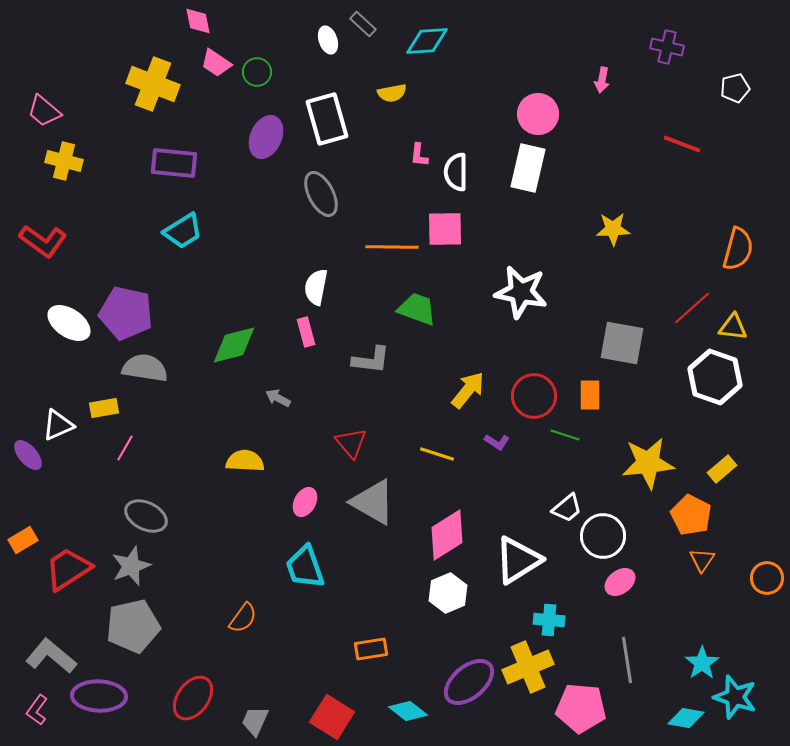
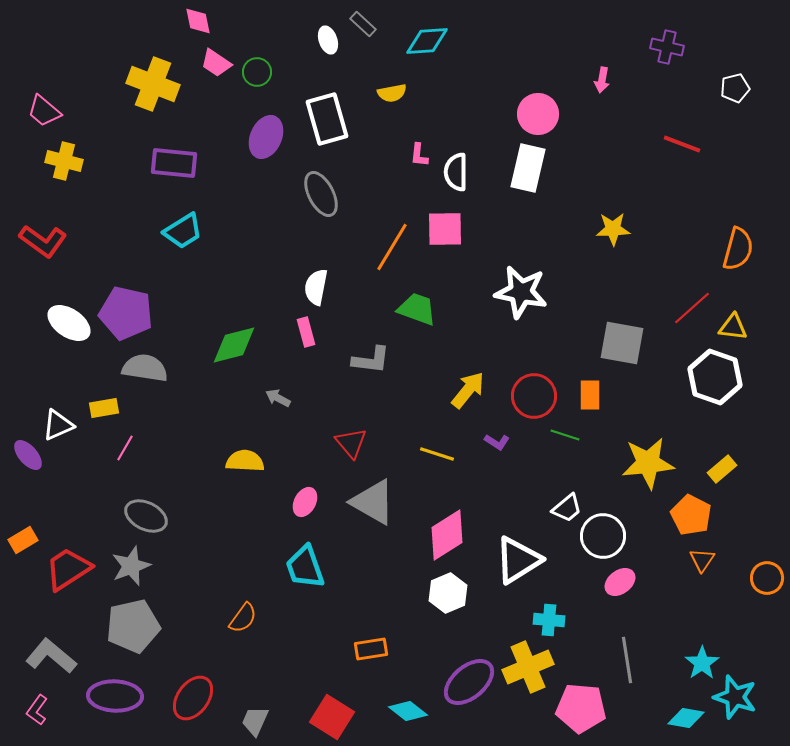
orange line at (392, 247): rotated 60 degrees counterclockwise
purple ellipse at (99, 696): moved 16 px right
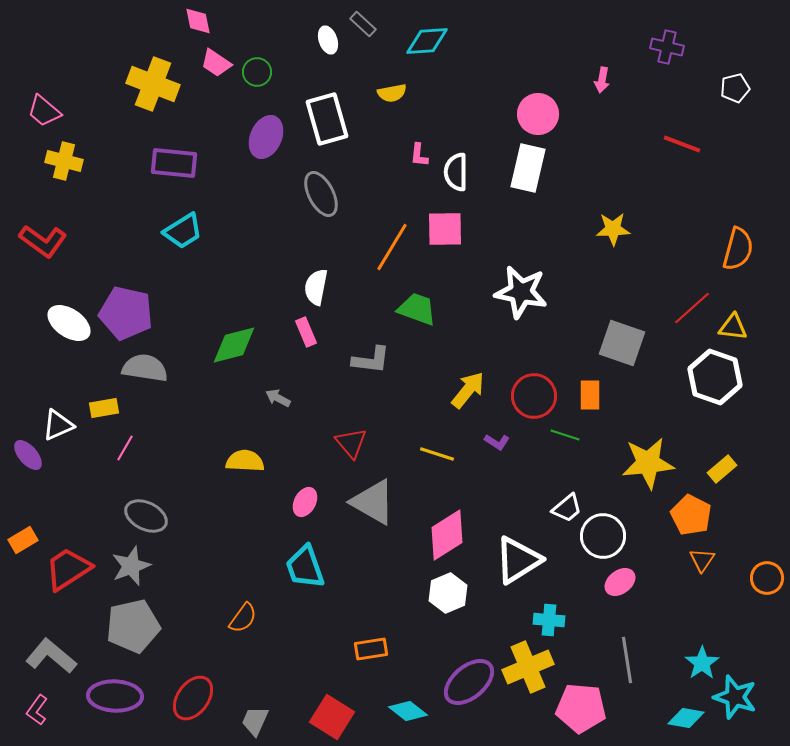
pink rectangle at (306, 332): rotated 8 degrees counterclockwise
gray square at (622, 343): rotated 9 degrees clockwise
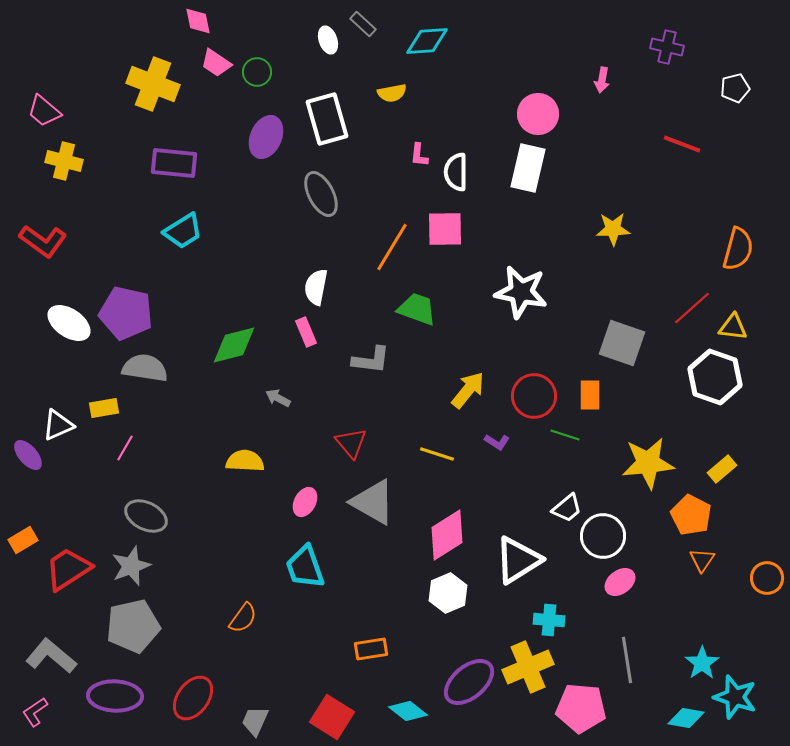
pink L-shape at (37, 710): moved 2 px left, 2 px down; rotated 20 degrees clockwise
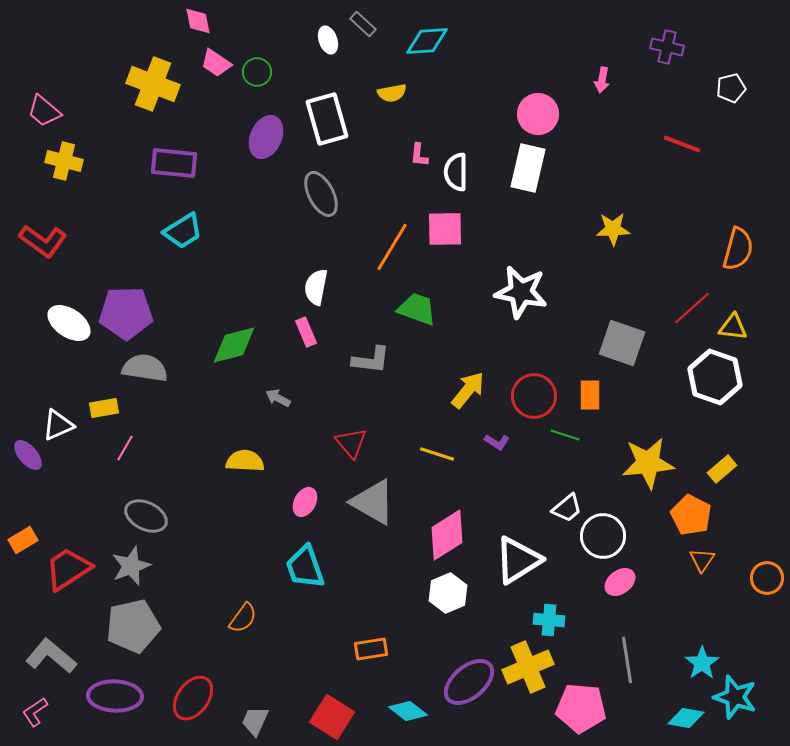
white pentagon at (735, 88): moved 4 px left
purple pentagon at (126, 313): rotated 14 degrees counterclockwise
